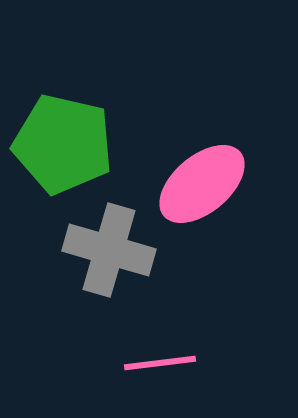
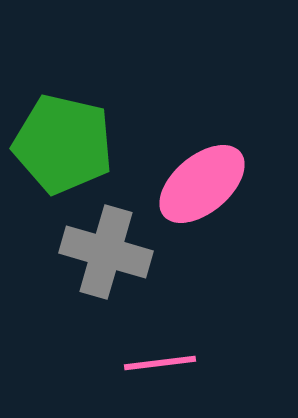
gray cross: moved 3 px left, 2 px down
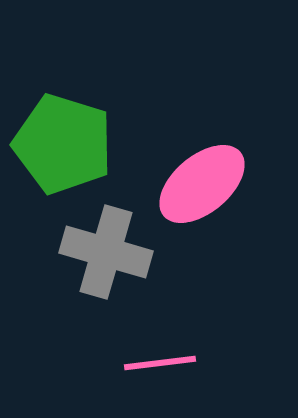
green pentagon: rotated 4 degrees clockwise
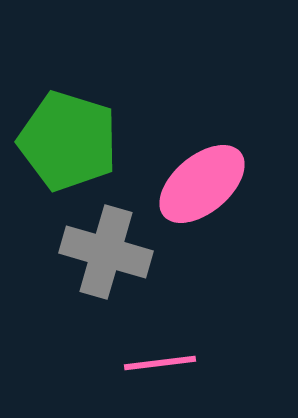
green pentagon: moved 5 px right, 3 px up
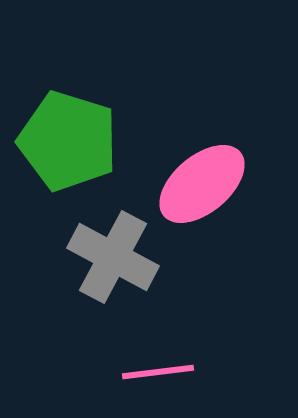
gray cross: moved 7 px right, 5 px down; rotated 12 degrees clockwise
pink line: moved 2 px left, 9 px down
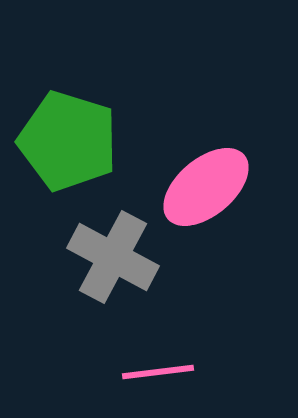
pink ellipse: moved 4 px right, 3 px down
